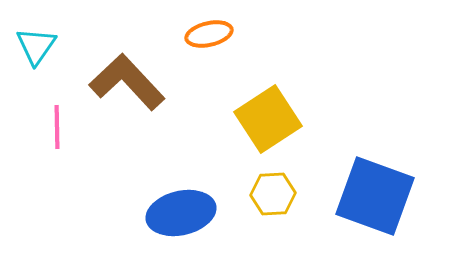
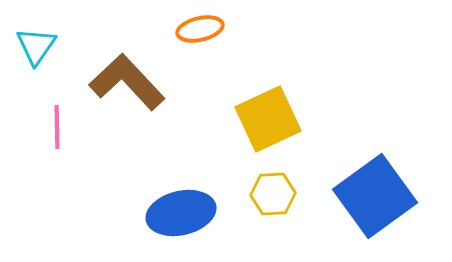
orange ellipse: moved 9 px left, 5 px up
yellow square: rotated 8 degrees clockwise
blue square: rotated 34 degrees clockwise
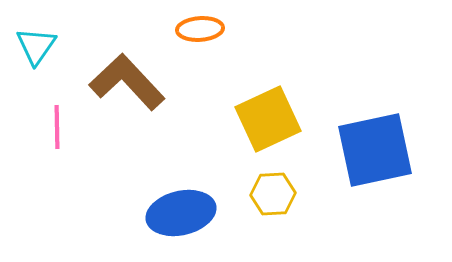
orange ellipse: rotated 9 degrees clockwise
blue square: moved 46 px up; rotated 24 degrees clockwise
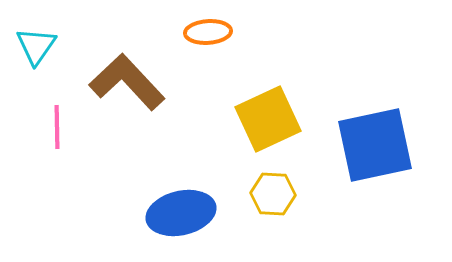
orange ellipse: moved 8 px right, 3 px down
blue square: moved 5 px up
yellow hexagon: rotated 6 degrees clockwise
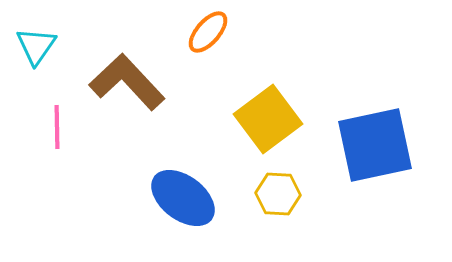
orange ellipse: rotated 45 degrees counterclockwise
yellow square: rotated 12 degrees counterclockwise
yellow hexagon: moved 5 px right
blue ellipse: moved 2 px right, 15 px up; rotated 50 degrees clockwise
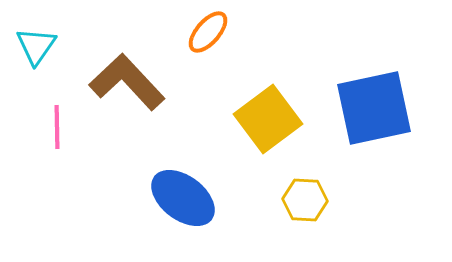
blue square: moved 1 px left, 37 px up
yellow hexagon: moved 27 px right, 6 px down
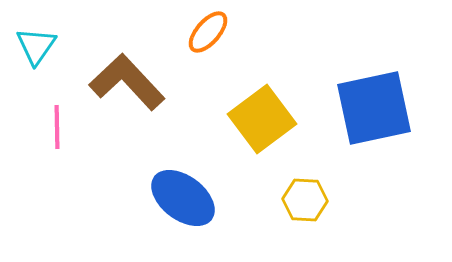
yellow square: moved 6 px left
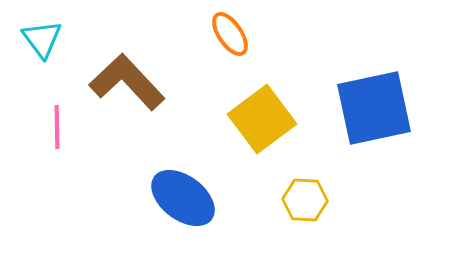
orange ellipse: moved 22 px right, 2 px down; rotated 75 degrees counterclockwise
cyan triangle: moved 6 px right, 7 px up; rotated 12 degrees counterclockwise
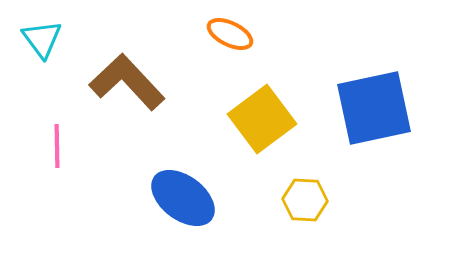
orange ellipse: rotated 30 degrees counterclockwise
pink line: moved 19 px down
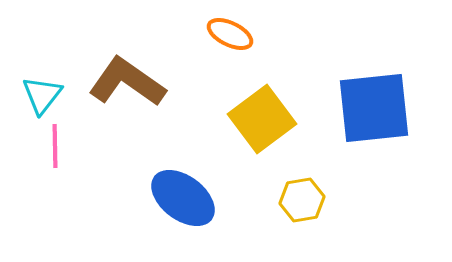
cyan triangle: moved 56 px down; rotated 15 degrees clockwise
brown L-shape: rotated 12 degrees counterclockwise
blue square: rotated 6 degrees clockwise
pink line: moved 2 px left
yellow hexagon: moved 3 px left; rotated 12 degrees counterclockwise
